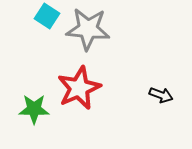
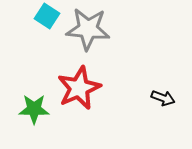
black arrow: moved 2 px right, 3 px down
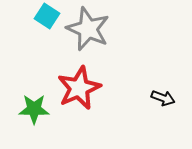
gray star: rotated 18 degrees clockwise
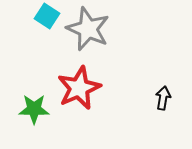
black arrow: rotated 100 degrees counterclockwise
